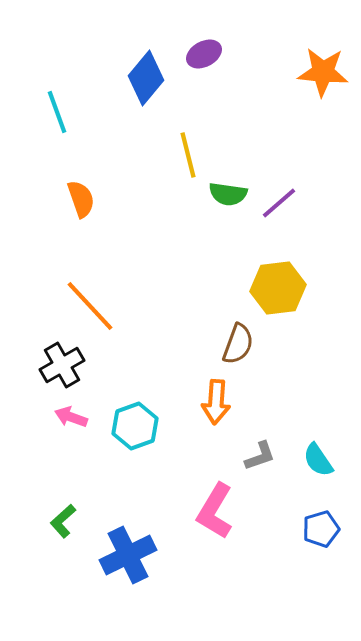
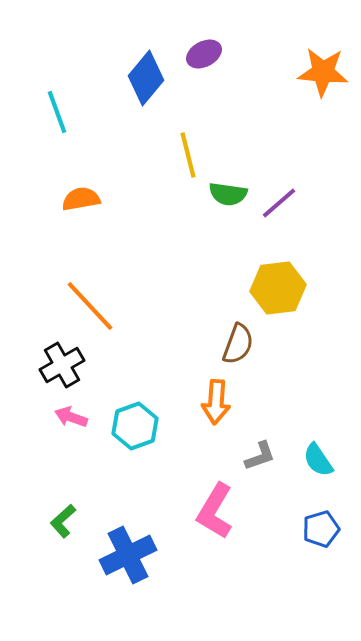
orange semicircle: rotated 81 degrees counterclockwise
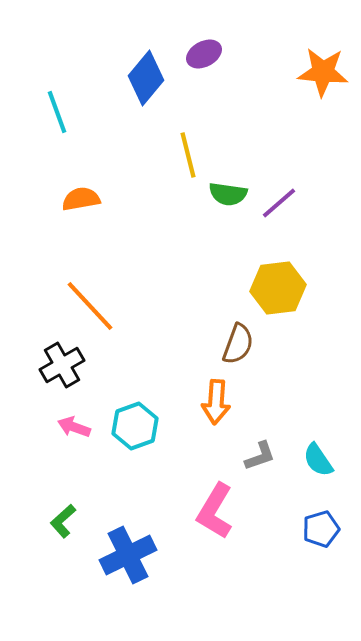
pink arrow: moved 3 px right, 10 px down
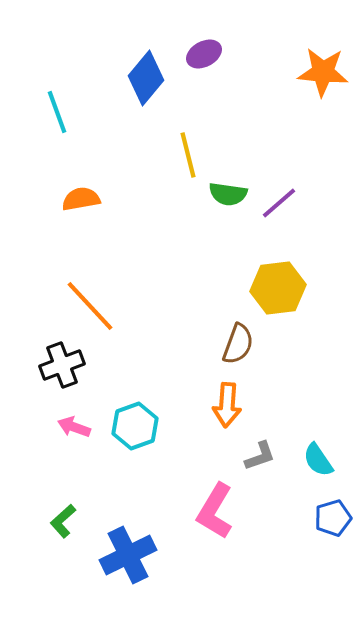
black cross: rotated 9 degrees clockwise
orange arrow: moved 11 px right, 3 px down
blue pentagon: moved 12 px right, 11 px up
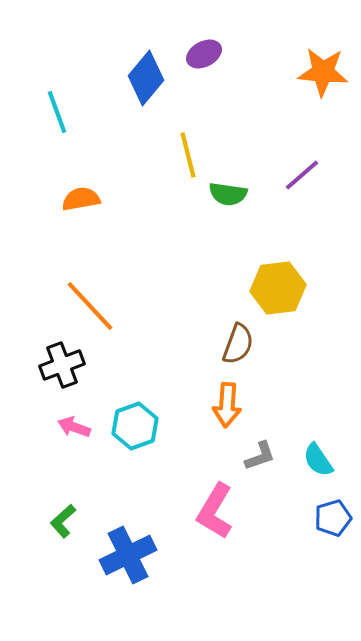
purple line: moved 23 px right, 28 px up
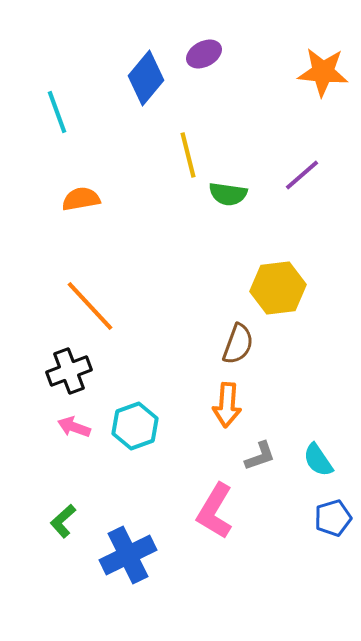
black cross: moved 7 px right, 6 px down
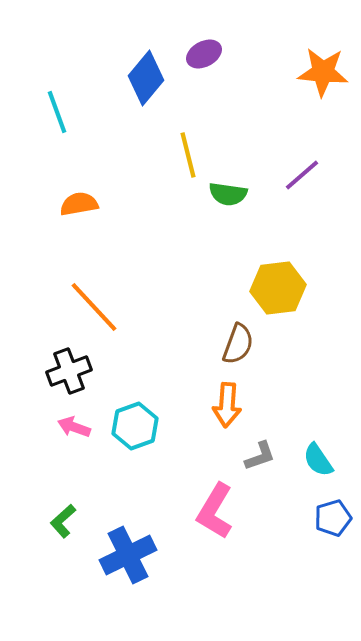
orange semicircle: moved 2 px left, 5 px down
orange line: moved 4 px right, 1 px down
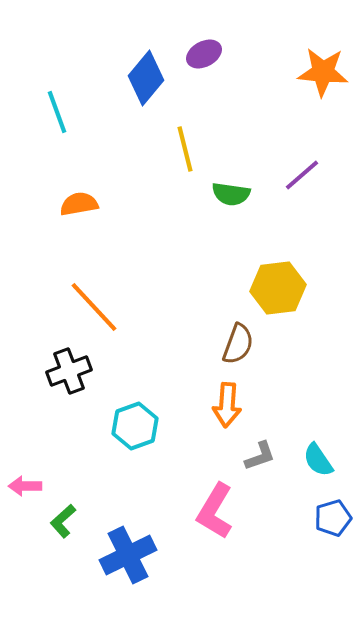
yellow line: moved 3 px left, 6 px up
green semicircle: moved 3 px right
pink arrow: moved 49 px left, 59 px down; rotated 20 degrees counterclockwise
